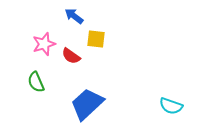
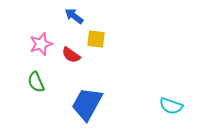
pink star: moved 3 px left
red semicircle: moved 1 px up
blue trapezoid: rotated 18 degrees counterclockwise
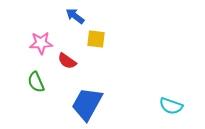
blue arrow: moved 1 px right
pink star: moved 1 px up; rotated 15 degrees clockwise
red semicircle: moved 4 px left, 6 px down
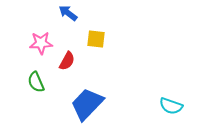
blue arrow: moved 7 px left, 3 px up
red semicircle: rotated 96 degrees counterclockwise
blue trapezoid: rotated 15 degrees clockwise
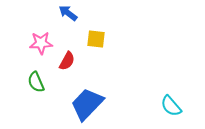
cyan semicircle: rotated 30 degrees clockwise
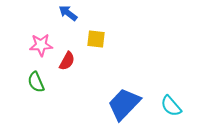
pink star: moved 2 px down
blue trapezoid: moved 37 px right
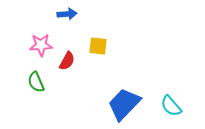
blue arrow: moved 1 px left, 1 px down; rotated 138 degrees clockwise
yellow square: moved 2 px right, 7 px down
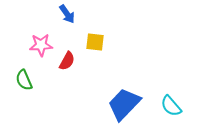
blue arrow: rotated 60 degrees clockwise
yellow square: moved 3 px left, 4 px up
green semicircle: moved 12 px left, 2 px up
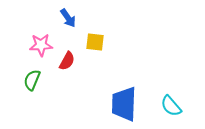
blue arrow: moved 1 px right, 4 px down
green semicircle: moved 8 px right; rotated 45 degrees clockwise
blue trapezoid: rotated 42 degrees counterclockwise
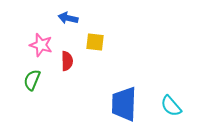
blue arrow: rotated 138 degrees clockwise
pink star: rotated 20 degrees clockwise
red semicircle: rotated 30 degrees counterclockwise
